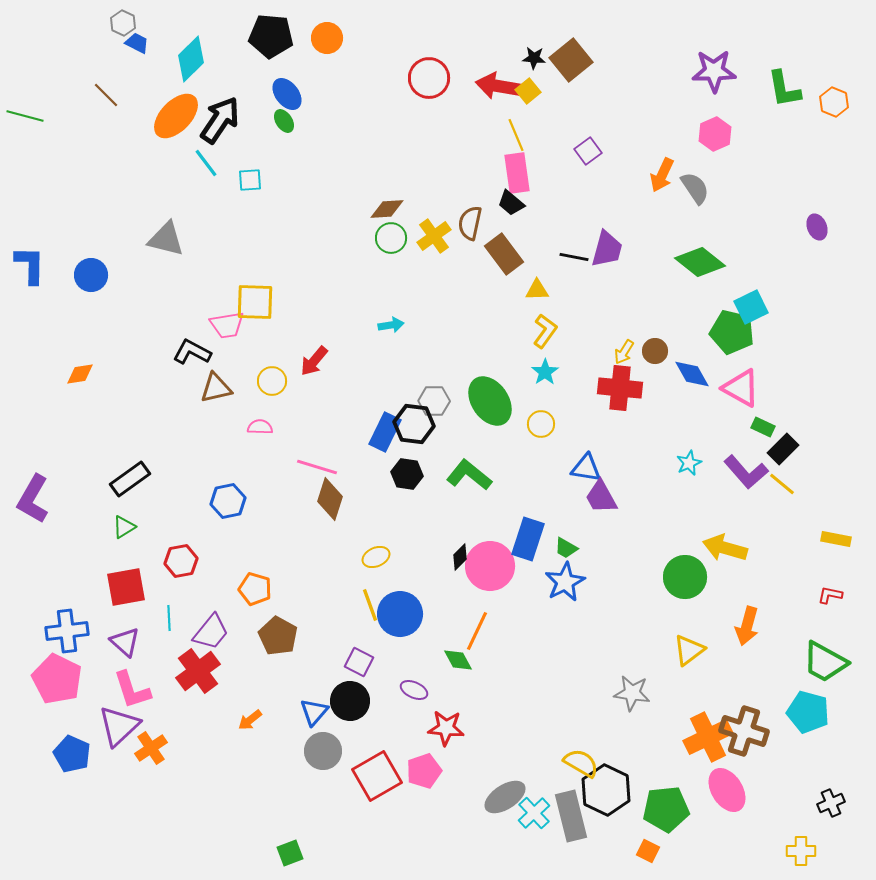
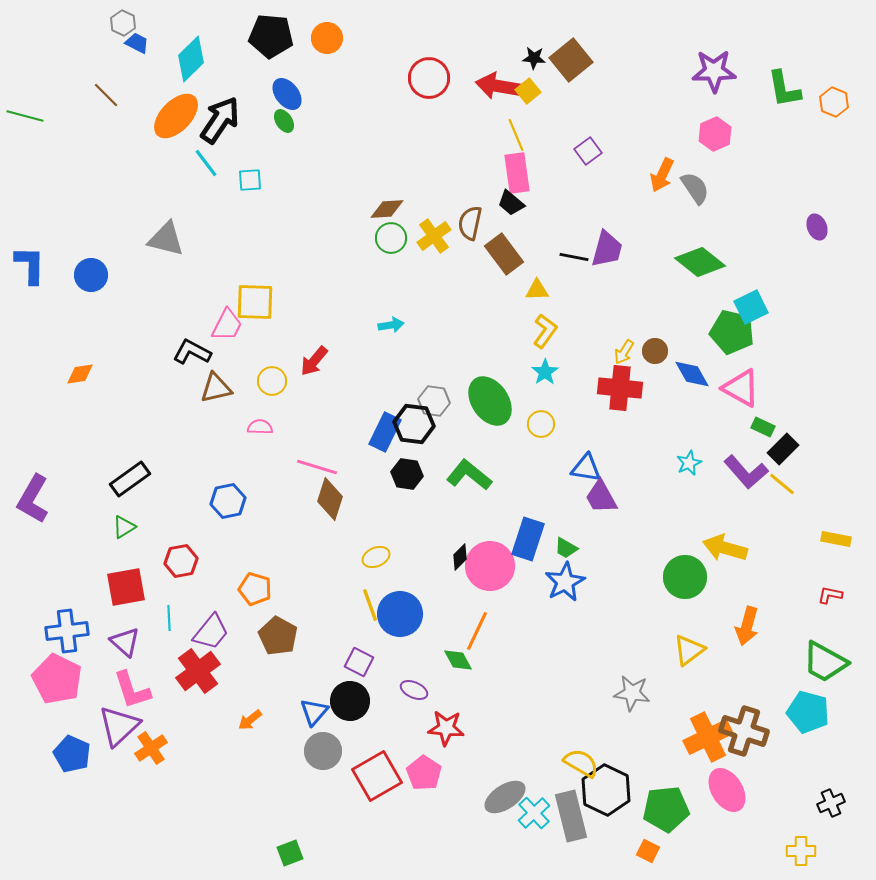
pink trapezoid at (227, 325): rotated 54 degrees counterclockwise
gray hexagon at (434, 401): rotated 8 degrees clockwise
pink pentagon at (424, 771): moved 2 px down; rotated 20 degrees counterclockwise
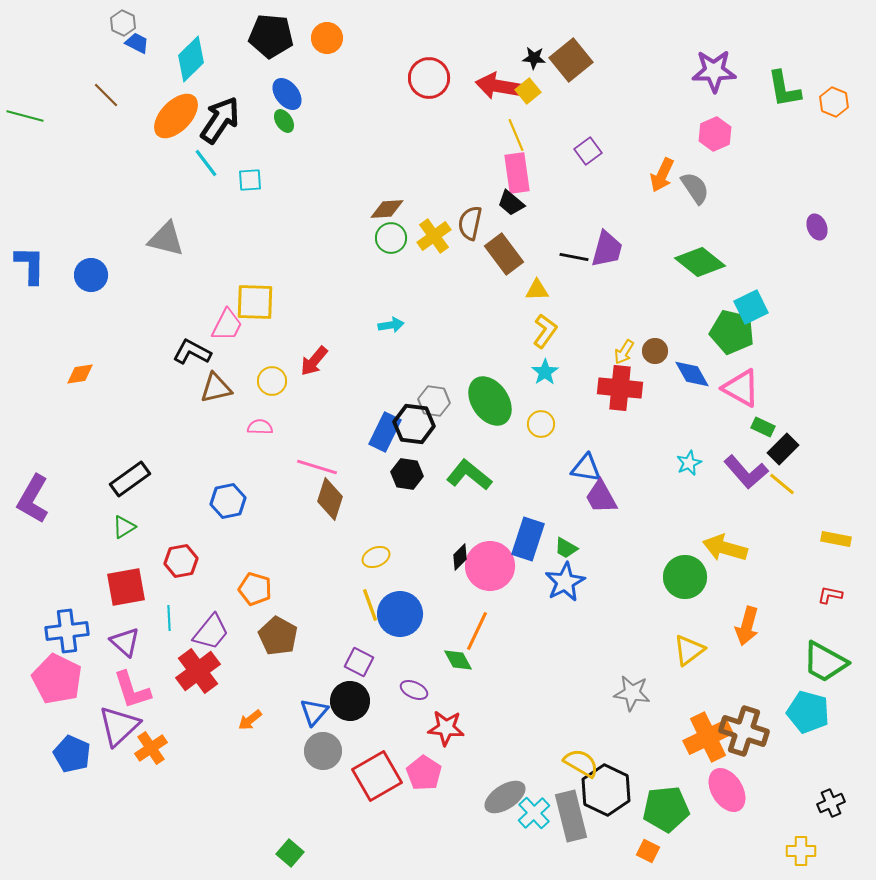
green square at (290, 853): rotated 28 degrees counterclockwise
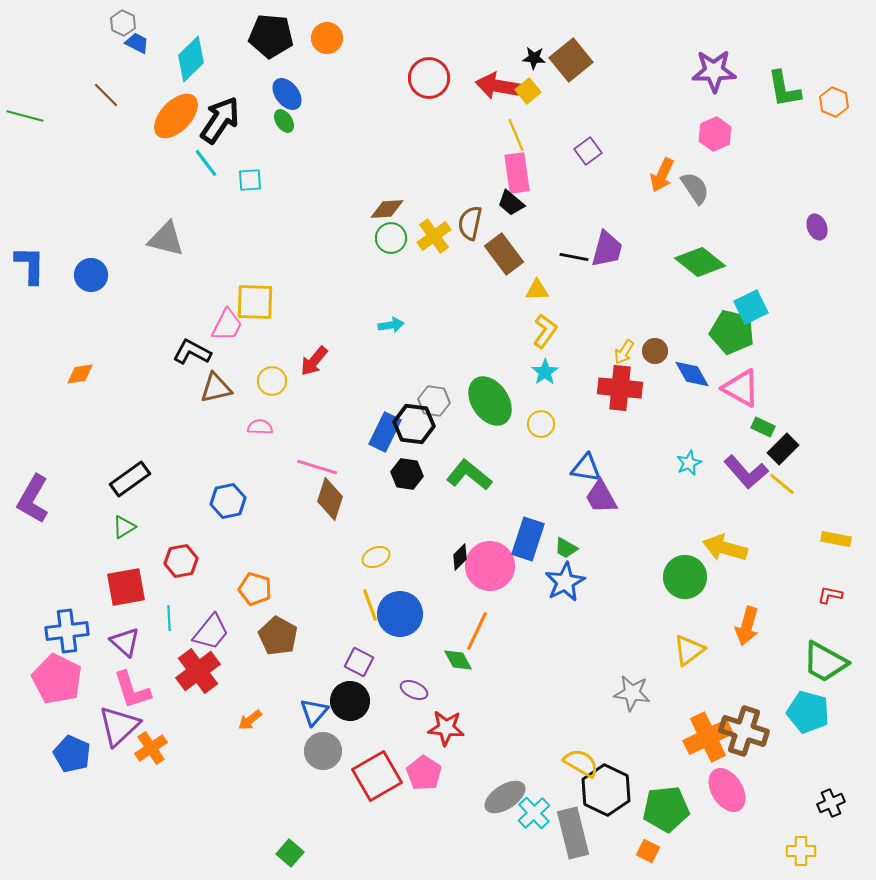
gray rectangle at (571, 816): moved 2 px right, 17 px down
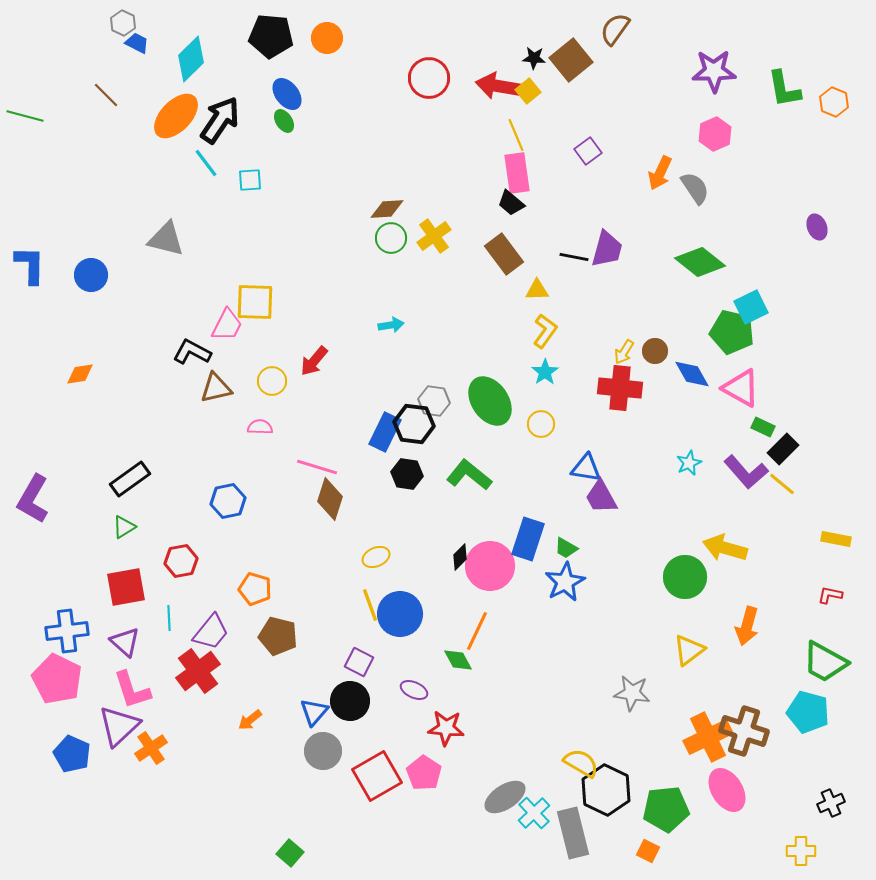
orange arrow at (662, 175): moved 2 px left, 2 px up
brown semicircle at (470, 223): moved 145 px right, 194 px up; rotated 24 degrees clockwise
brown pentagon at (278, 636): rotated 15 degrees counterclockwise
